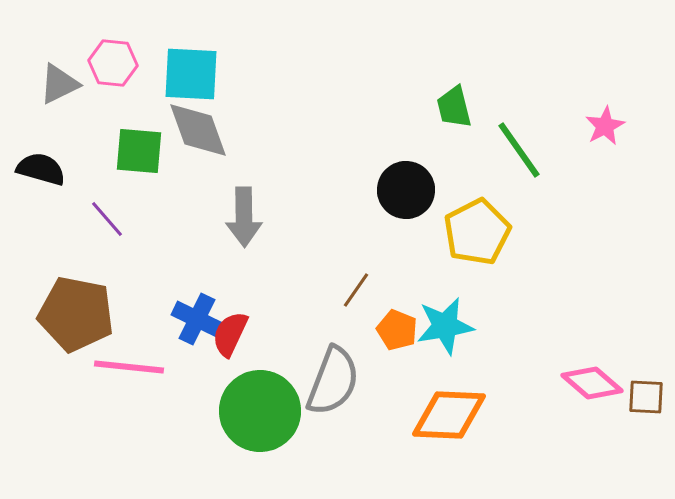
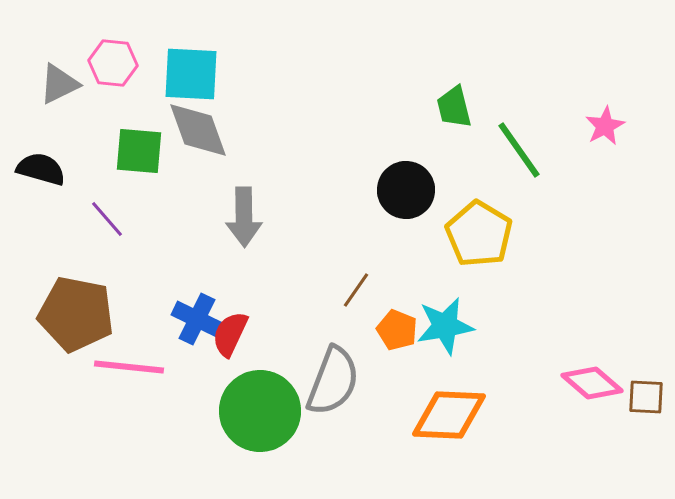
yellow pentagon: moved 2 px right, 2 px down; rotated 14 degrees counterclockwise
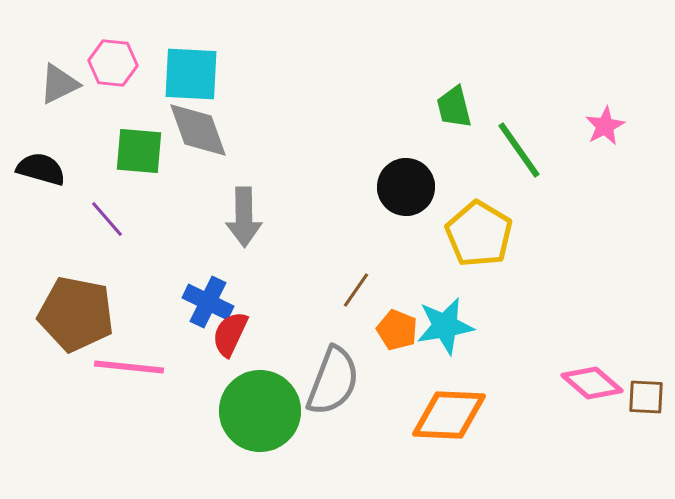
black circle: moved 3 px up
blue cross: moved 11 px right, 17 px up
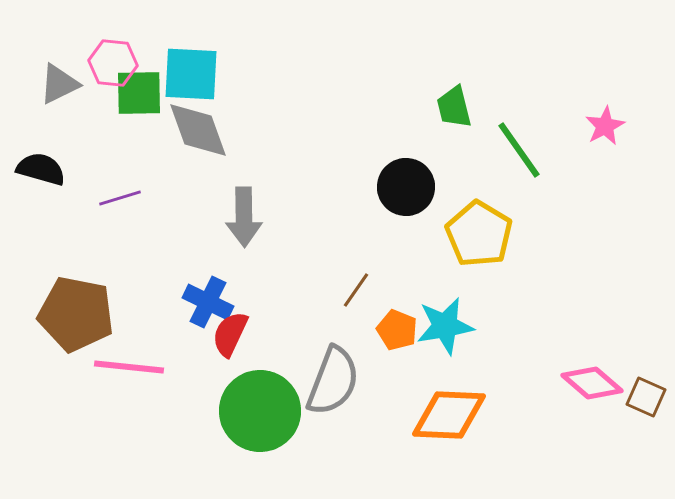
green square: moved 58 px up; rotated 6 degrees counterclockwise
purple line: moved 13 px right, 21 px up; rotated 66 degrees counterclockwise
brown square: rotated 21 degrees clockwise
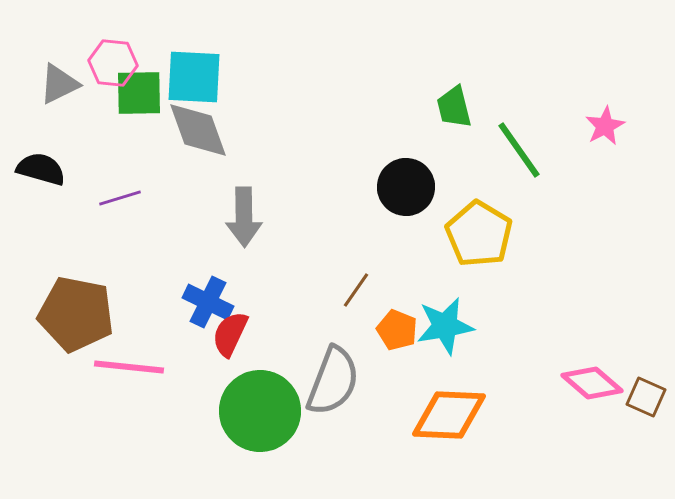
cyan square: moved 3 px right, 3 px down
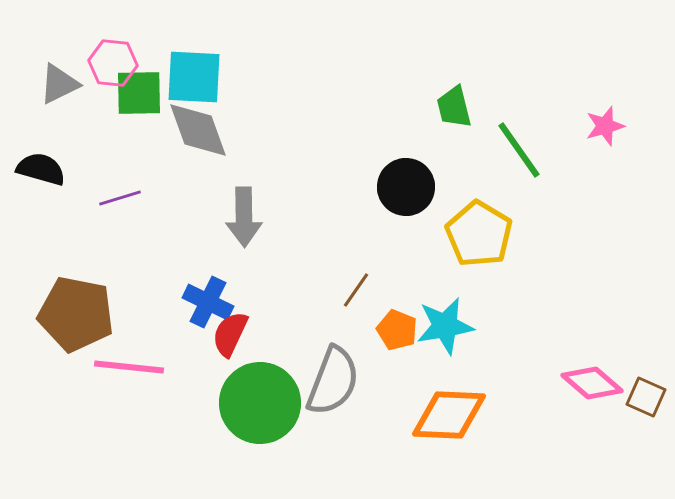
pink star: rotated 12 degrees clockwise
green circle: moved 8 px up
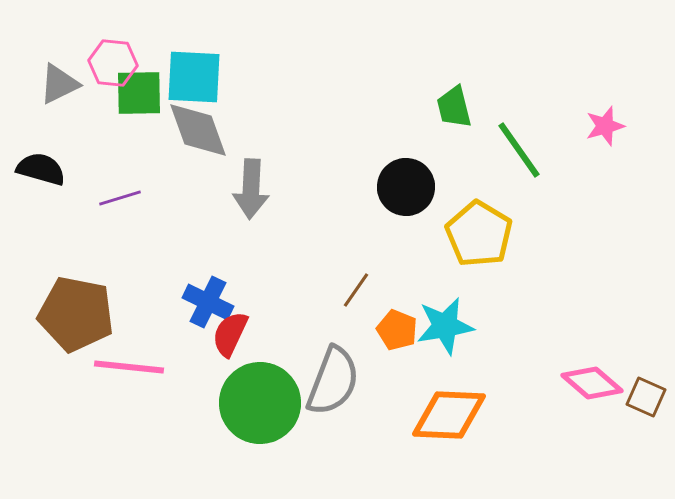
gray arrow: moved 7 px right, 28 px up; rotated 4 degrees clockwise
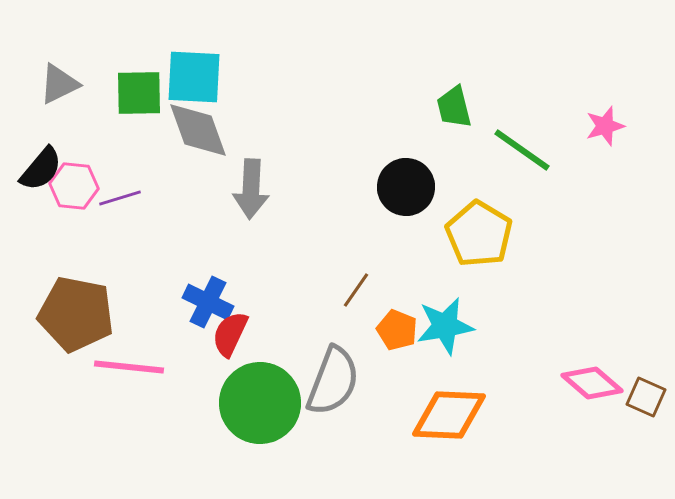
pink hexagon: moved 39 px left, 123 px down
green line: moved 3 px right; rotated 20 degrees counterclockwise
black semicircle: rotated 114 degrees clockwise
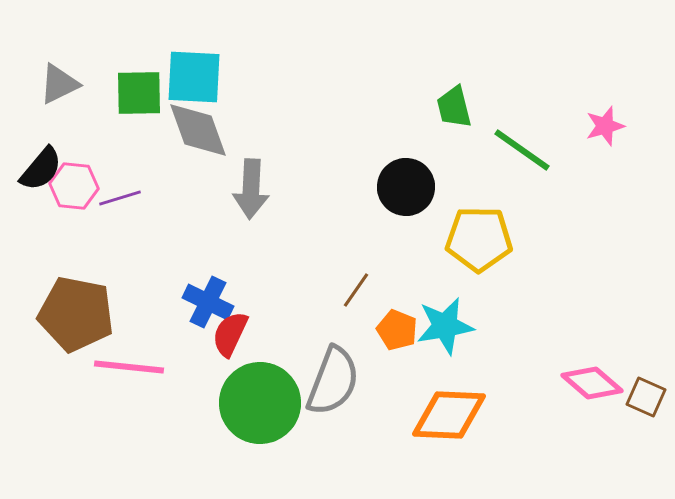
yellow pentagon: moved 5 px down; rotated 30 degrees counterclockwise
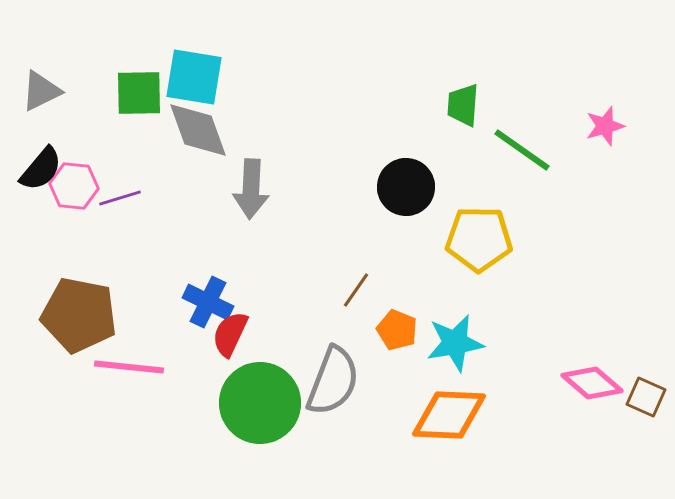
cyan square: rotated 6 degrees clockwise
gray triangle: moved 18 px left, 7 px down
green trapezoid: moved 9 px right, 2 px up; rotated 18 degrees clockwise
brown pentagon: moved 3 px right, 1 px down
cyan star: moved 10 px right, 17 px down
